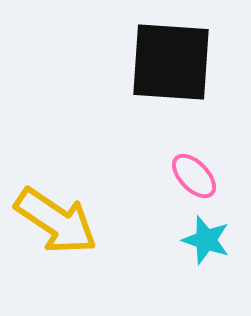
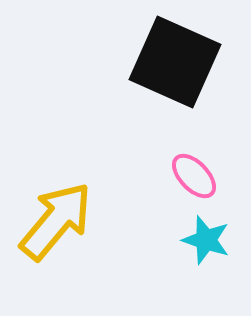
black square: moved 4 px right; rotated 20 degrees clockwise
yellow arrow: rotated 84 degrees counterclockwise
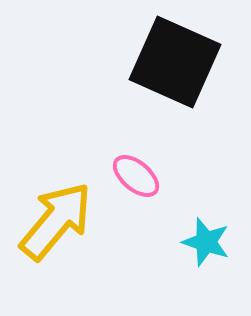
pink ellipse: moved 58 px left; rotated 6 degrees counterclockwise
cyan star: moved 2 px down
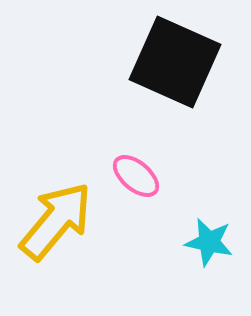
cyan star: moved 3 px right; rotated 6 degrees counterclockwise
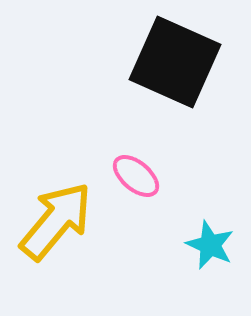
cyan star: moved 1 px right, 3 px down; rotated 12 degrees clockwise
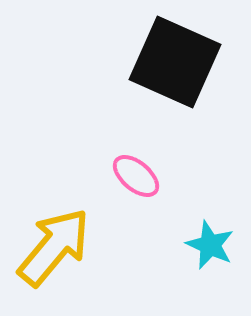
yellow arrow: moved 2 px left, 26 px down
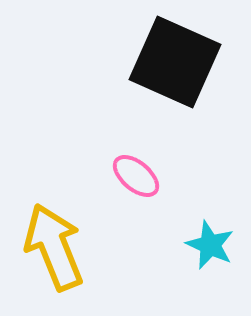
yellow arrow: rotated 62 degrees counterclockwise
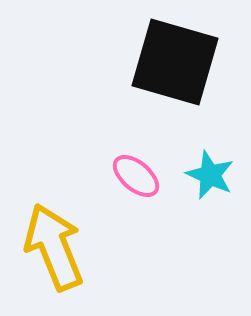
black square: rotated 8 degrees counterclockwise
cyan star: moved 70 px up
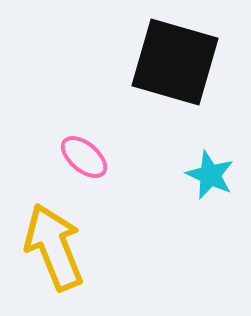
pink ellipse: moved 52 px left, 19 px up
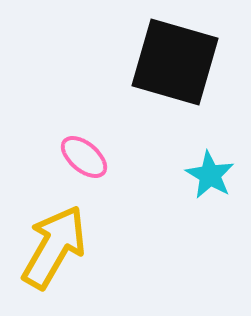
cyan star: rotated 6 degrees clockwise
yellow arrow: rotated 52 degrees clockwise
